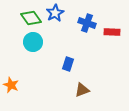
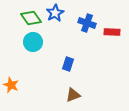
brown triangle: moved 9 px left, 5 px down
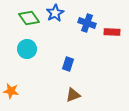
green diamond: moved 2 px left
cyan circle: moved 6 px left, 7 px down
orange star: moved 6 px down; rotated 14 degrees counterclockwise
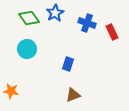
red rectangle: rotated 63 degrees clockwise
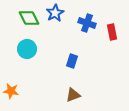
green diamond: rotated 10 degrees clockwise
red rectangle: rotated 14 degrees clockwise
blue rectangle: moved 4 px right, 3 px up
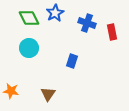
cyan circle: moved 2 px right, 1 px up
brown triangle: moved 25 px left, 1 px up; rotated 35 degrees counterclockwise
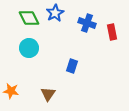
blue rectangle: moved 5 px down
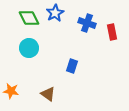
brown triangle: rotated 28 degrees counterclockwise
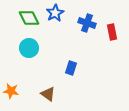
blue rectangle: moved 1 px left, 2 px down
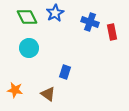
green diamond: moved 2 px left, 1 px up
blue cross: moved 3 px right, 1 px up
blue rectangle: moved 6 px left, 4 px down
orange star: moved 4 px right, 1 px up
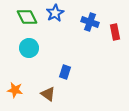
red rectangle: moved 3 px right
